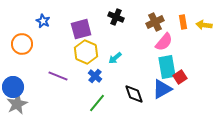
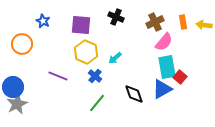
purple square: moved 4 px up; rotated 20 degrees clockwise
red square: rotated 16 degrees counterclockwise
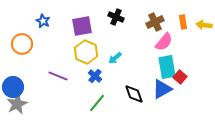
purple square: moved 1 px right, 1 px down; rotated 15 degrees counterclockwise
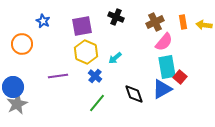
purple line: rotated 30 degrees counterclockwise
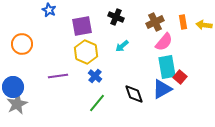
blue star: moved 6 px right, 11 px up
cyan arrow: moved 7 px right, 12 px up
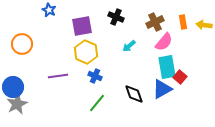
cyan arrow: moved 7 px right
blue cross: rotated 16 degrees counterclockwise
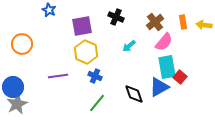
brown cross: rotated 12 degrees counterclockwise
blue triangle: moved 3 px left, 2 px up
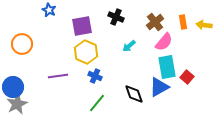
red square: moved 7 px right
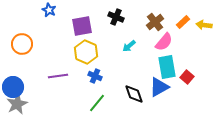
orange rectangle: rotated 56 degrees clockwise
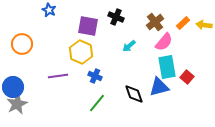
orange rectangle: moved 1 px down
purple square: moved 6 px right; rotated 20 degrees clockwise
yellow hexagon: moved 5 px left
blue triangle: rotated 15 degrees clockwise
